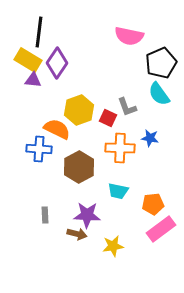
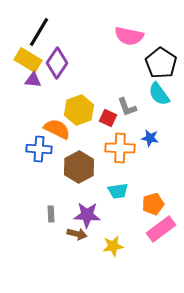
black line: rotated 24 degrees clockwise
black pentagon: rotated 16 degrees counterclockwise
cyan trapezoid: rotated 20 degrees counterclockwise
orange pentagon: rotated 10 degrees counterclockwise
gray rectangle: moved 6 px right, 1 px up
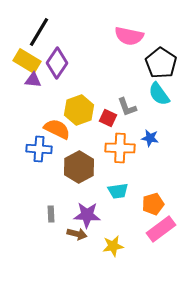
yellow rectangle: moved 1 px left, 1 px down
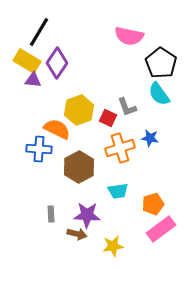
orange cross: rotated 20 degrees counterclockwise
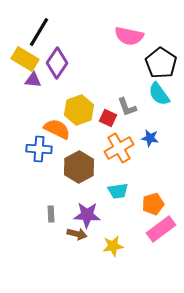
yellow rectangle: moved 2 px left, 2 px up
orange cross: moved 1 px left; rotated 12 degrees counterclockwise
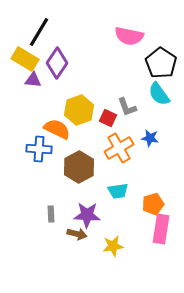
pink rectangle: rotated 44 degrees counterclockwise
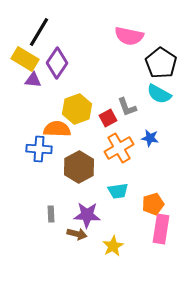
cyan semicircle: rotated 25 degrees counterclockwise
yellow hexagon: moved 2 px left, 1 px up
red square: rotated 36 degrees clockwise
orange semicircle: rotated 24 degrees counterclockwise
yellow star: rotated 20 degrees counterclockwise
